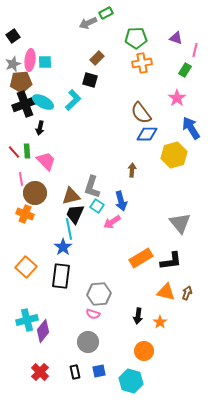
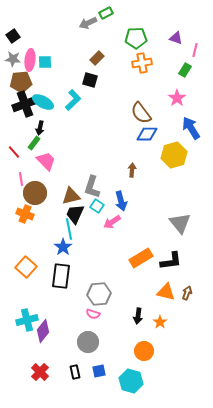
gray star at (13, 64): moved 5 px up; rotated 28 degrees clockwise
green rectangle at (27, 151): moved 7 px right, 8 px up; rotated 40 degrees clockwise
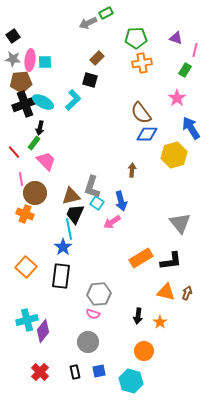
cyan square at (97, 206): moved 3 px up
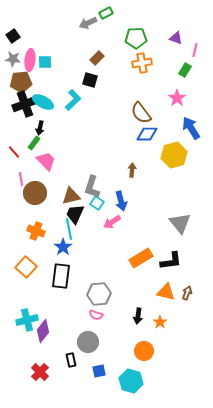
orange cross at (25, 214): moved 11 px right, 17 px down
pink semicircle at (93, 314): moved 3 px right, 1 px down
black rectangle at (75, 372): moved 4 px left, 12 px up
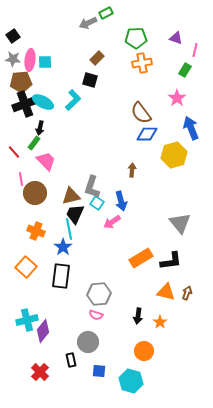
blue arrow at (191, 128): rotated 10 degrees clockwise
blue square at (99, 371): rotated 16 degrees clockwise
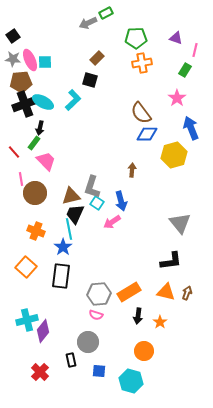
pink ellipse at (30, 60): rotated 30 degrees counterclockwise
orange rectangle at (141, 258): moved 12 px left, 34 px down
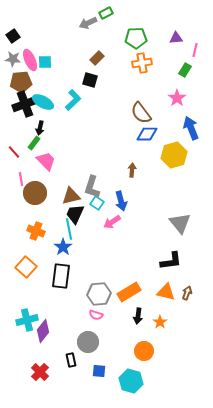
purple triangle at (176, 38): rotated 24 degrees counterclockwise
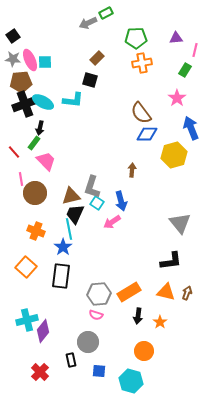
cyan L-shape at (73, 100): rotated 50 degrees clockwise
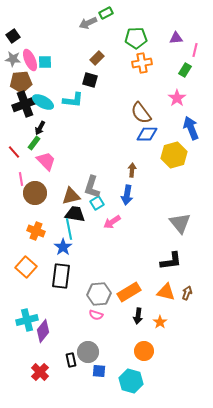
black arrow at (40, 128): rotated 16 degrees clockwise
blue arrow at (121, 201): moved 6 px right, 6 px up; rotated 24 degrees clockwise
cyan square at (97, 203): rotated 24 degrees clockwise
black trapezoid at (75, 214): rotated 75 degrees clockwise
gray circle at (88, 342): moved 10 px down
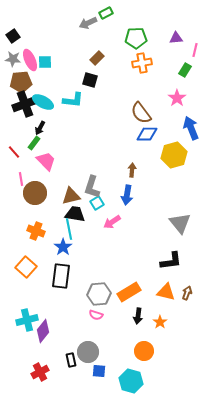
red cross at (40, 372): rotated 18 degrees clockwise
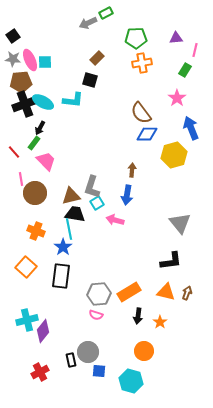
pink arrow at (112, 222): moved 3 px right, 2 px up; rotated 48 degrees clockwise
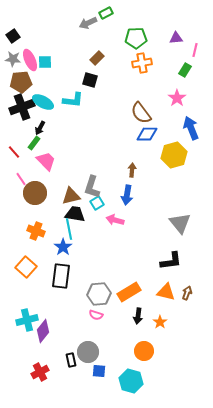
black cross at (25, 104): moved 3 px left, 3 px down
pink line at (21, 179): rotated 24 degrees counterclockwise
